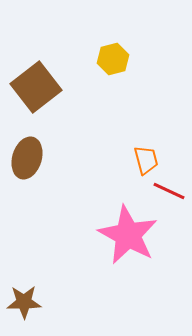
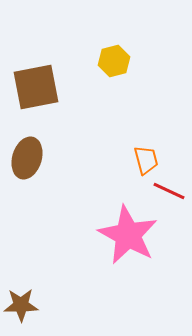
yellow hexagon: moved 1 px right, 2 px down
brown square: rotated 27 degrees clockwise
brown star: moved 3 px left, 3 px down
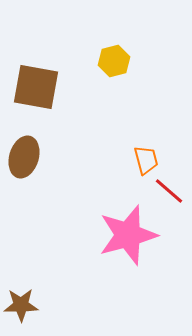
brown square: rotated 21 degrees clockwise
brown ellipse: moved 3 px left, 1 px up
red line: rotated 16 degrees clockwise
pink star: rotated 28 degrees clockwise
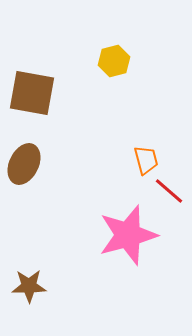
brown square: moved 4 px left, 6 px down
brown ellipse: moved 7 px down; rotated 9 degrees clockwise
brown star: moved 8 px right, 19 px up
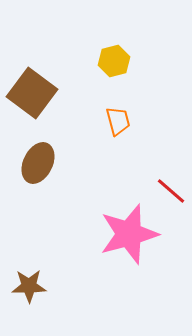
brown square: rotated 27 degrees clockwise
orange trapezoid: moved 28 px left, 39 px up
brown ellipse: moved 14 px right, 1 px up
red line: moved 2 px right
pink star: moved 1 px right, 1 px up
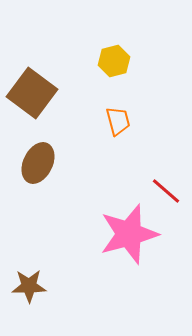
red line: moved 5 px left
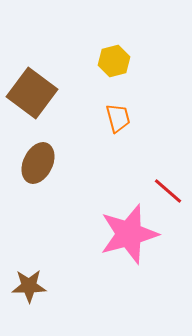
orange trapezoid: moved 3 px up
red line: moved 2 px right
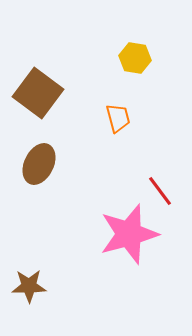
yellow hexagon: moved 21 px right, 3 px up; rotated 24 degrees clockwise
brown square: moved 6 px right
brown ellipse: moved 1 px right, 1 px down
red line: moved 8 px left; rotated 12 degrees clockwise
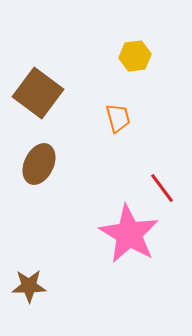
yellow hexagon: moved 2 px up; rotated 16 degrees counterclockwise
red line: moved 2 px right, 3 px up
pink star: rotated 26 degrees counterclockwise
